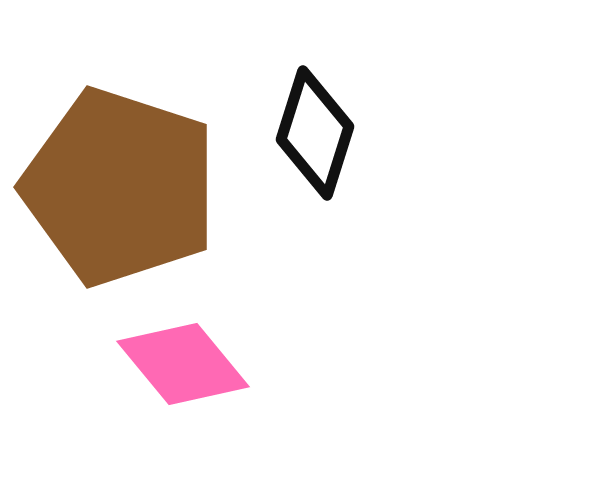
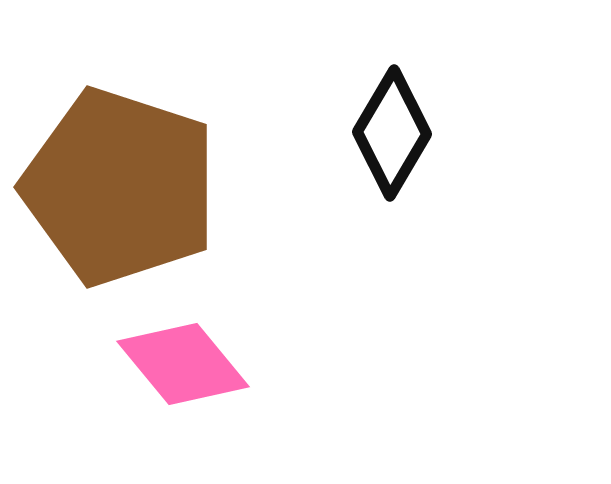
black diamond: moved 77 px right; rotated 13 degrees clockwise
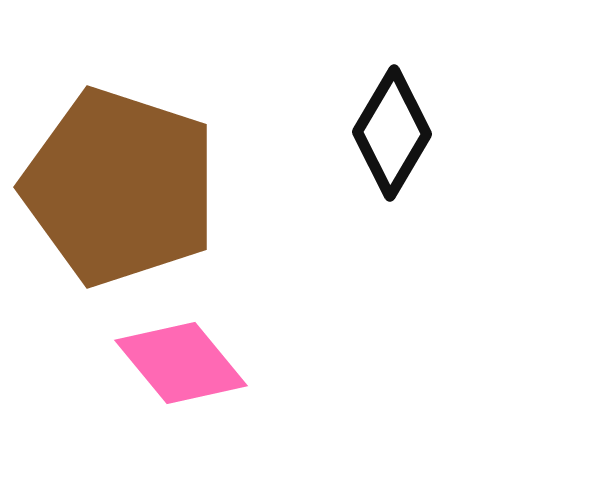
pink diamond: moved 2 px left, 1 px up
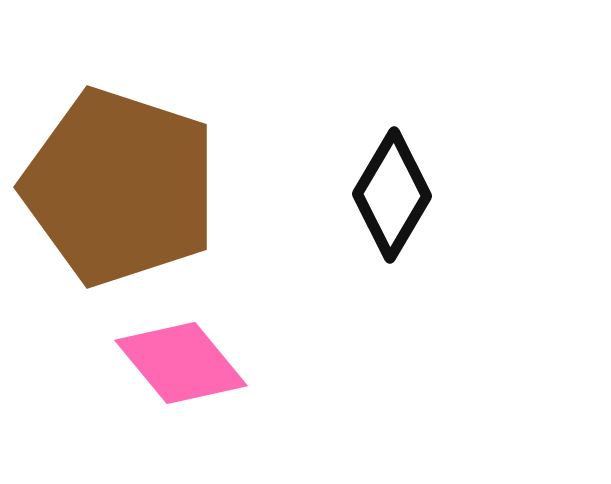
black diamond: moved 62 px down
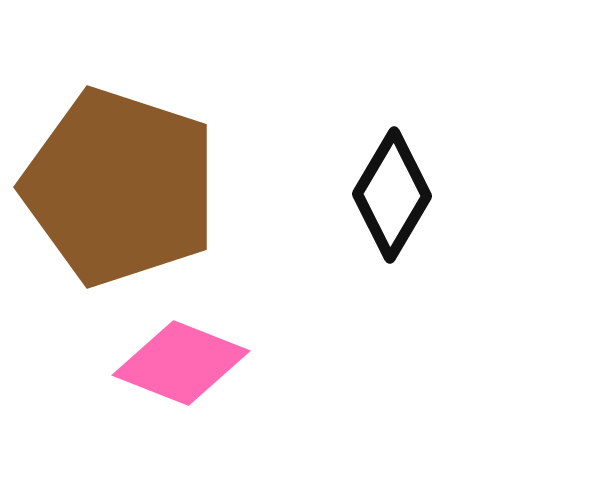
pink diamond: rotated 29 degrees counterclockwise
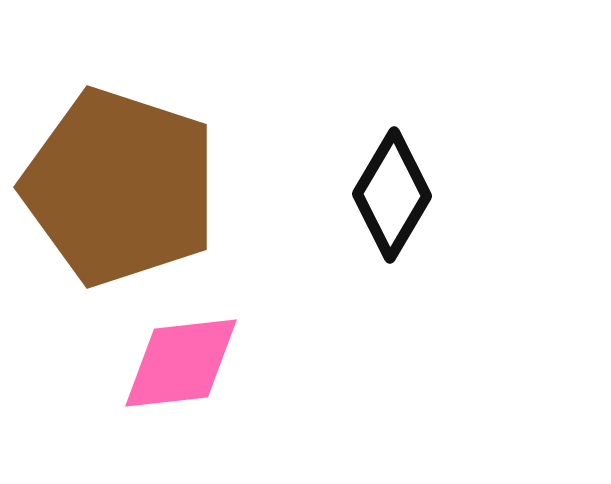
pink diamond: rotated 28 degrees counterclockwise
